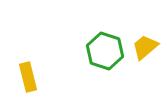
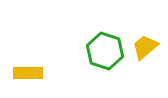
yellow rectangle: moved 4 px up; rotated 76 degrees counterclockwise
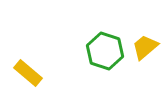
yellow rectangle: rotated 40 degrees clockwise
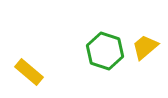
yellow rectangle: moved 1 px right, 1 px up
